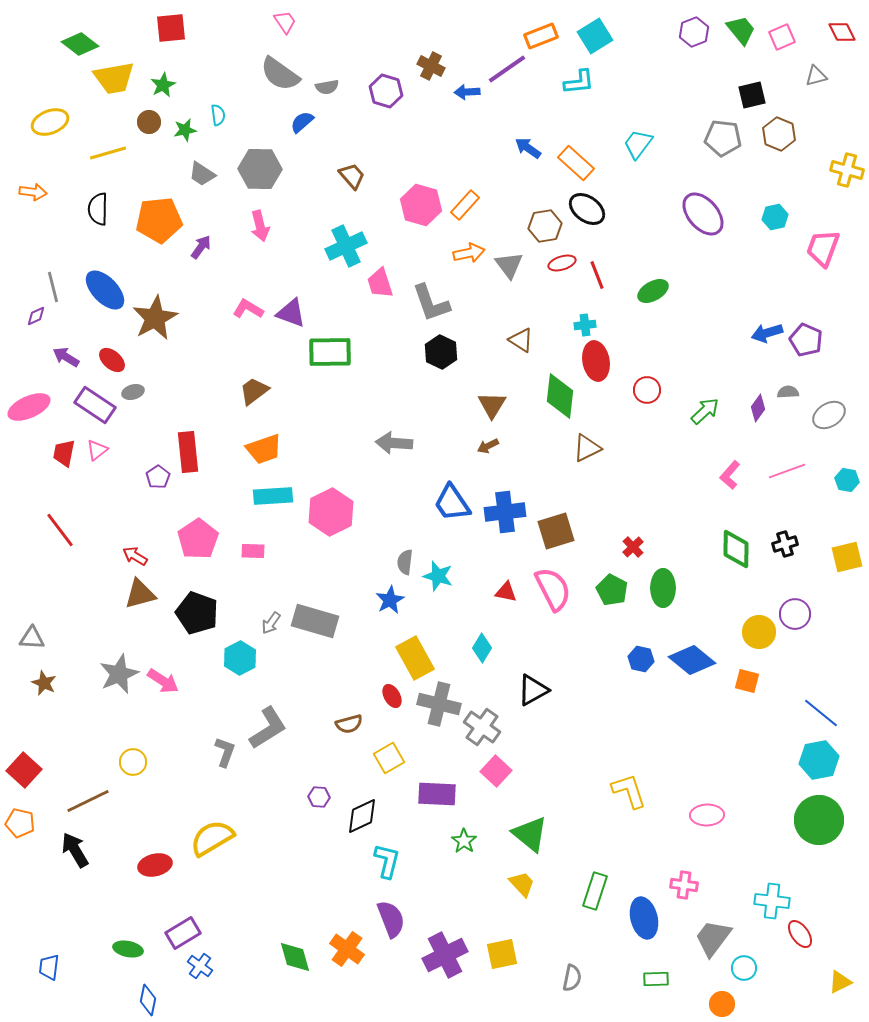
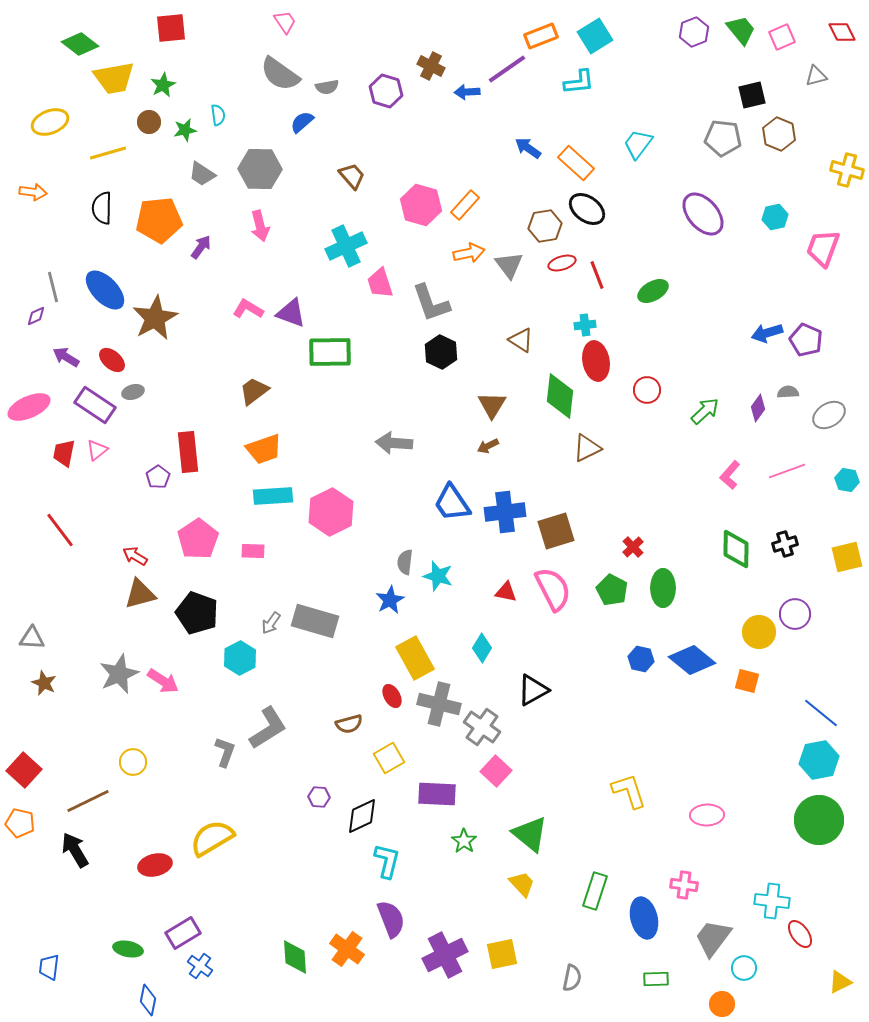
black semicircle at (98, 209): moved 4 px right, 1 px up
green diamond at (295, 957): rotated 12 degrees clockwise
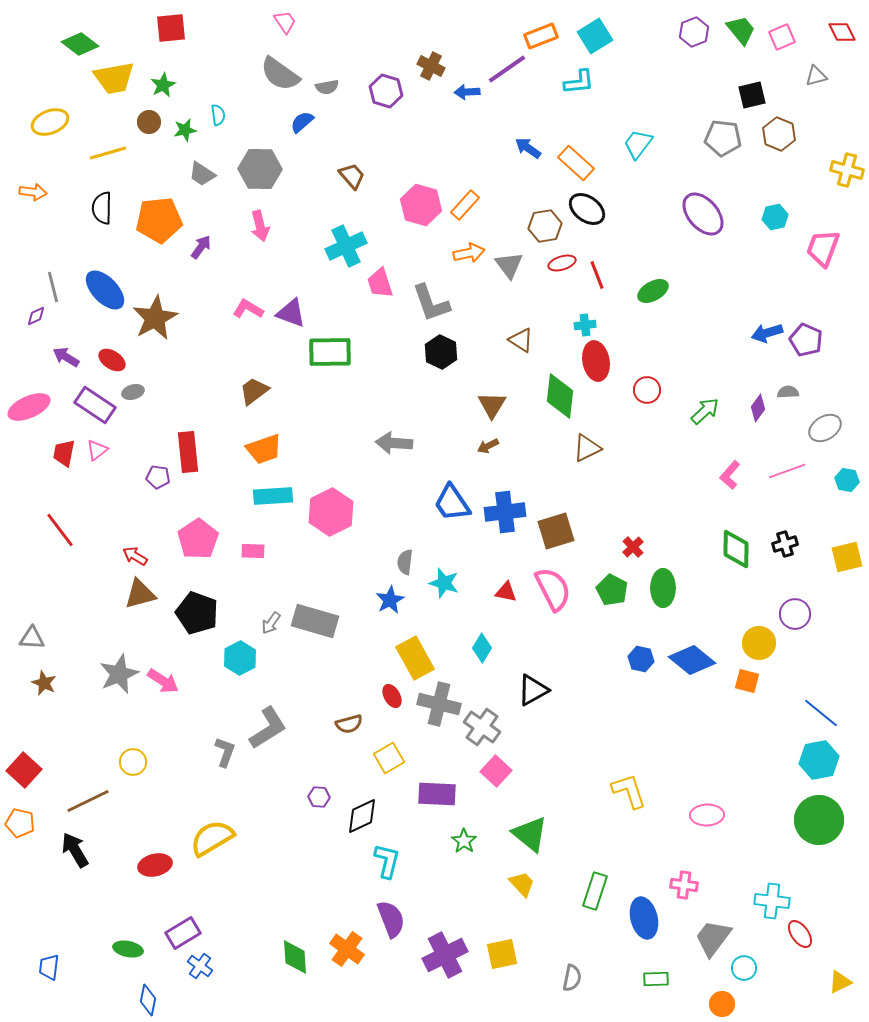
red ellipse at (112, 360): rotated 8 degrees counterclockwise
gray ellipse at (829, 415): moved 4 px left, 13 px down
purple pentagon at (158, 477): rotated 30 degrees counterclockwise
cyan star at (438, 576): moved 6 px right, 7 px down
yellow circle at (759, 632): moved 11 px down
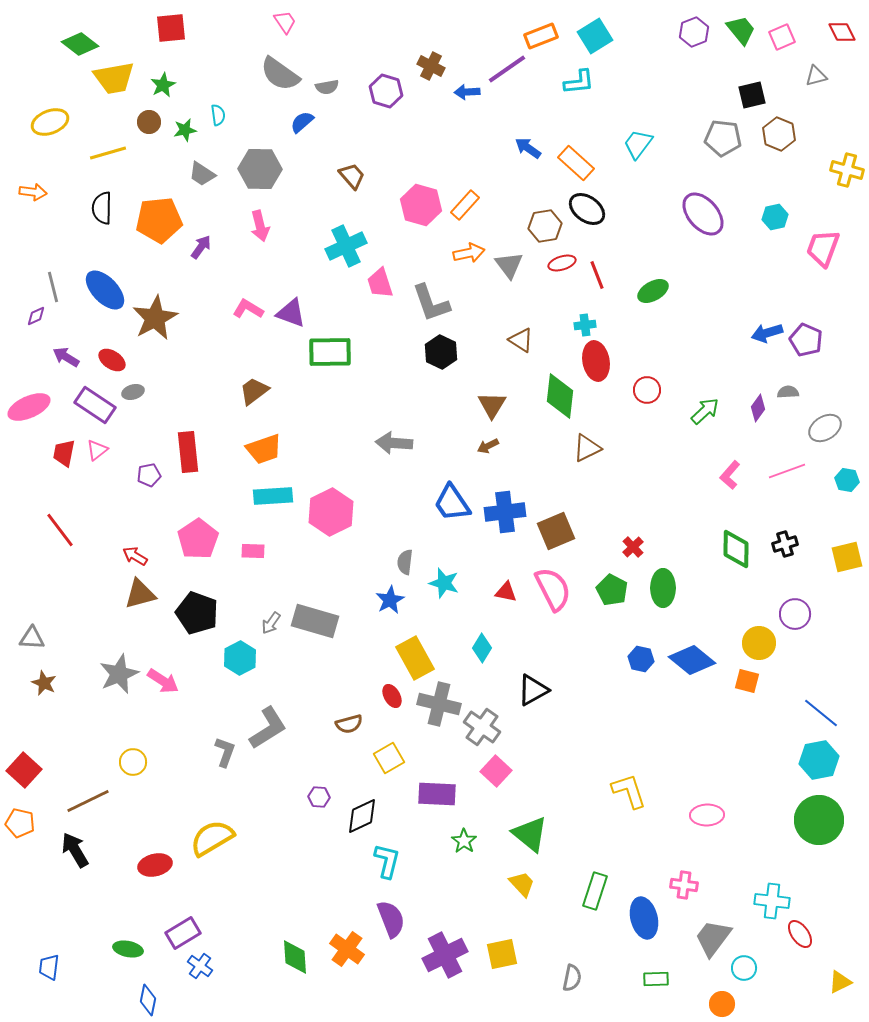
purple pentagon at (158, 477): moved 9 px left, 2 px up; rotated 20 degrees counterclockwise
brown square at (556, 531): rotated 6 degrees counterclockwise
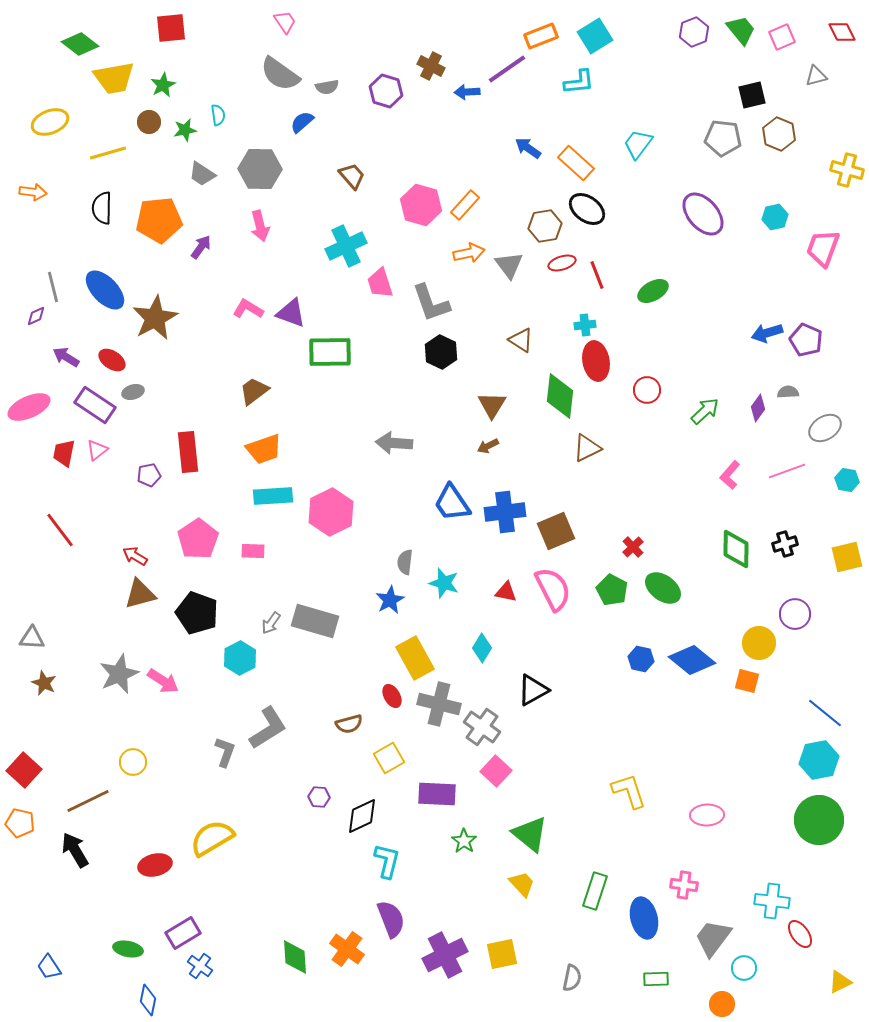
green ellipse at (663, 588): rotated 54 degrees counterclockwise
blue line at (821, 713): moved 4 px right
blue trapezoid at (49, 967): rotated 40 degrees counterclockwise
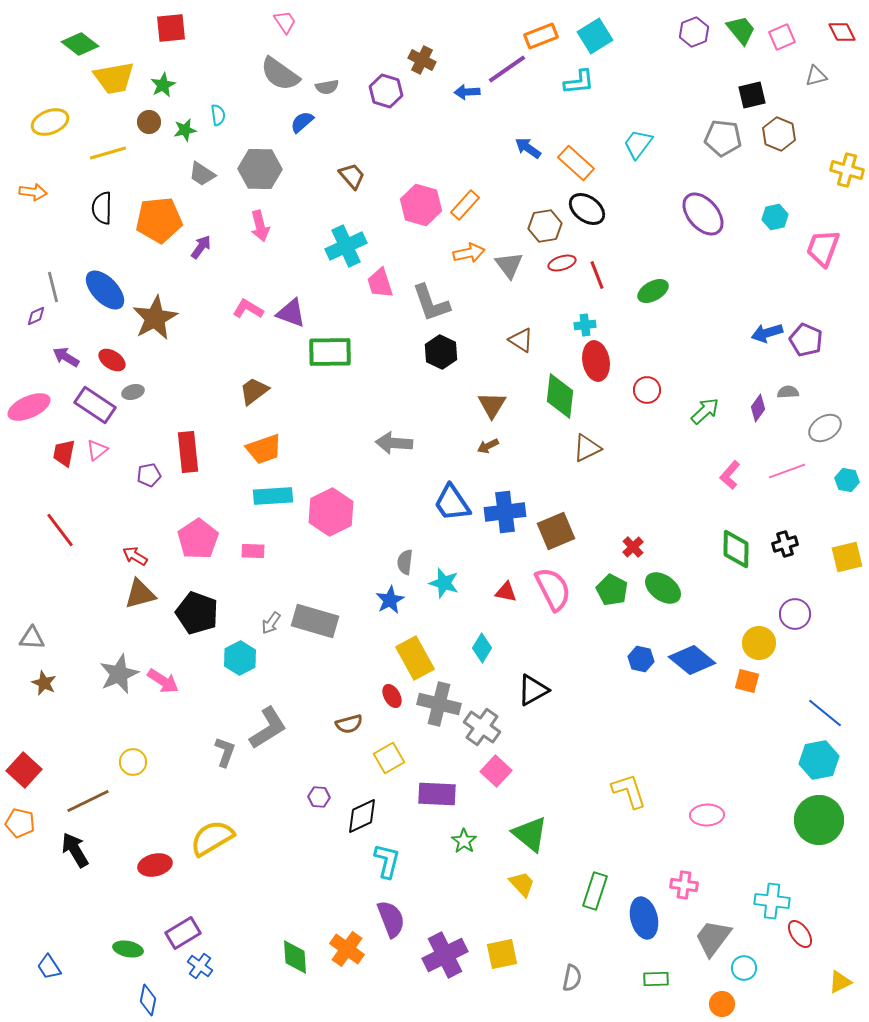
brown cross at (431, 66): moved 9 px left, 6 px up
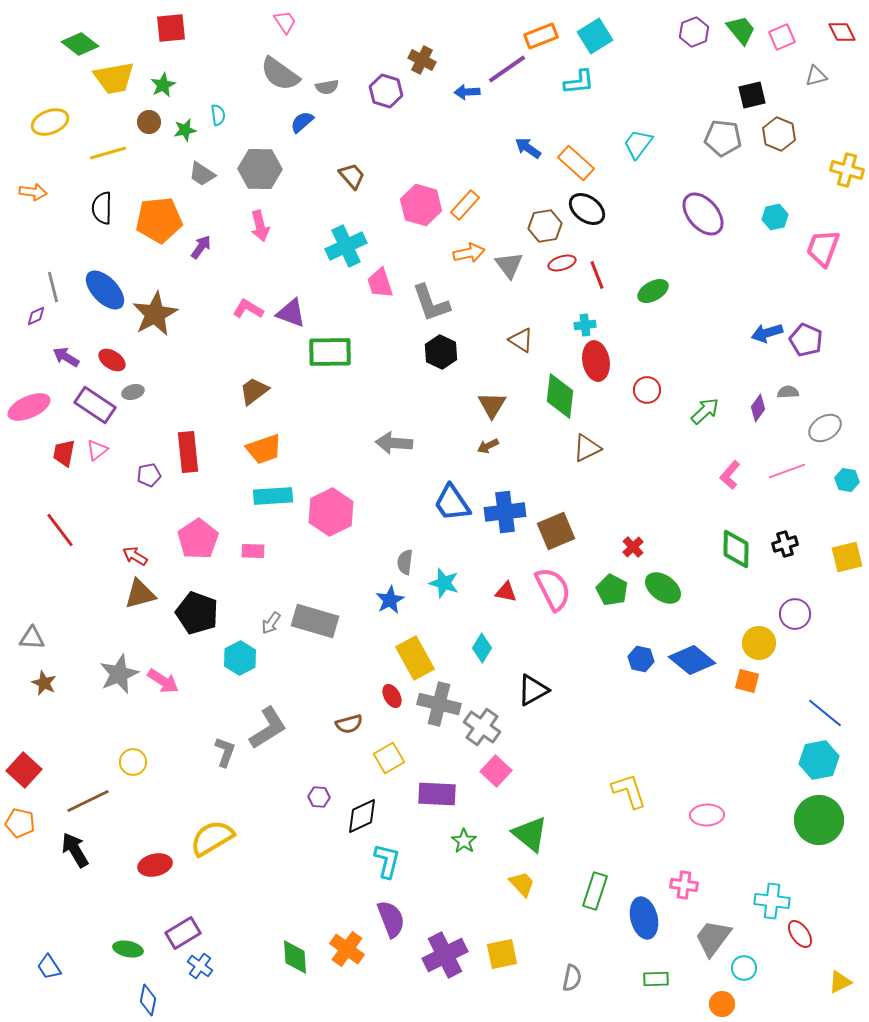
brown star at (155, 318): moved 4 px up
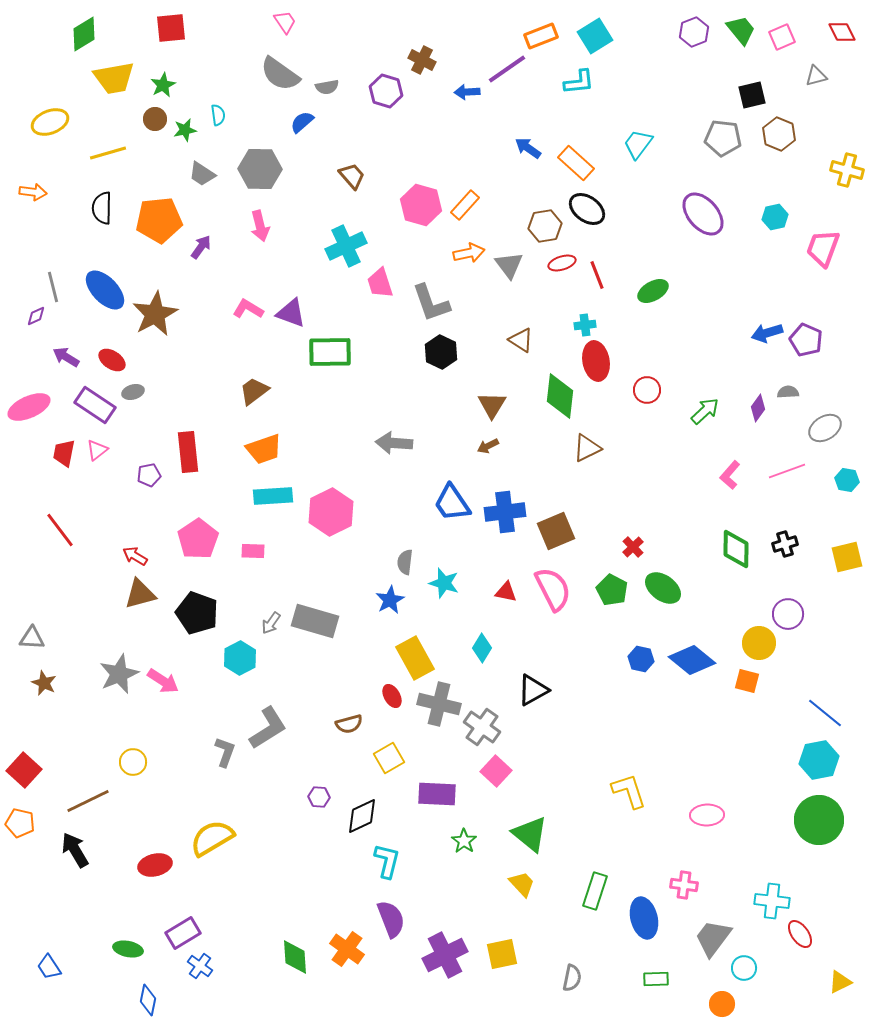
green diamond at (80, 44): moved 4 px right, 10 px up; rotated 69 degrees counterclockwise
brown circle at (149, 122): moved 6 px right, 3 px up
purple circle at (795, 614): moved 7 px left
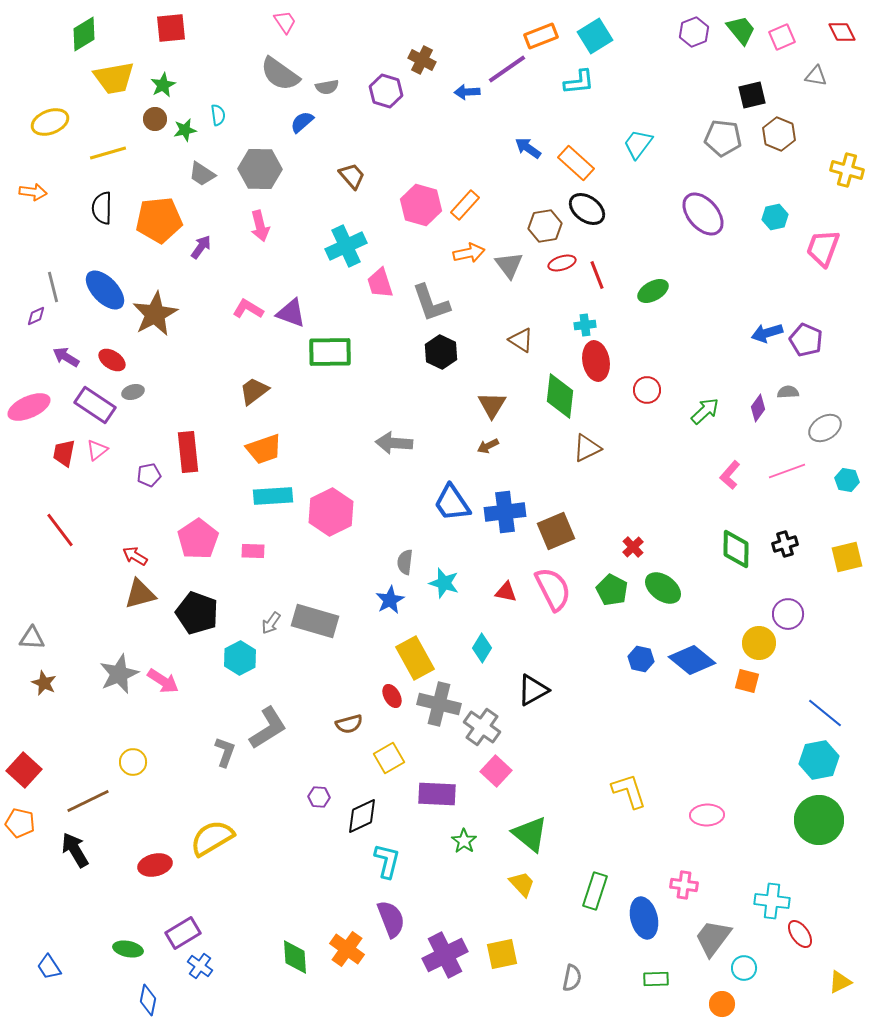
gray triangle at (816, 76): rotated 25 degrees clockwise
